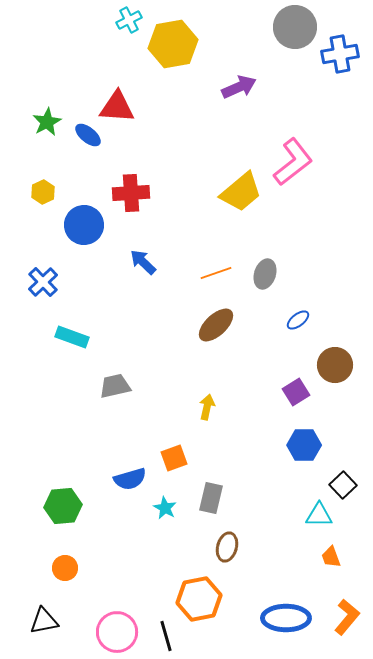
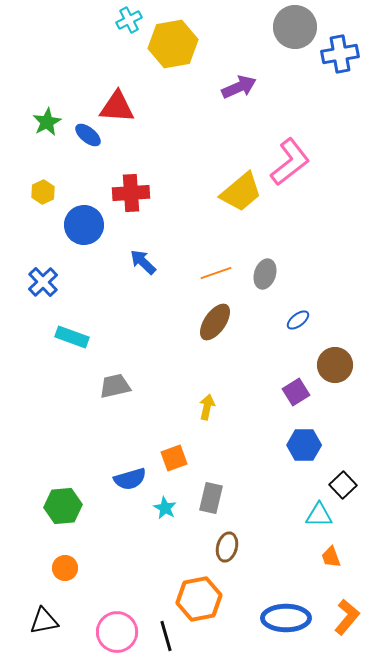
pink L-shape at (293, 162): moved 3 px left
brown ellipse at (216, 325): moved 1 px left, 3 px up; rotated 12 degrees counterclockwise
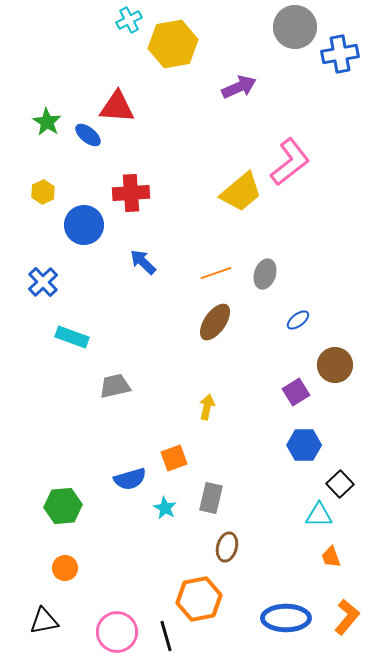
green star at (47, 122): rotated 12 degrees counterclockwise
black square at (343, 485): moved 3 px left, 1 px up
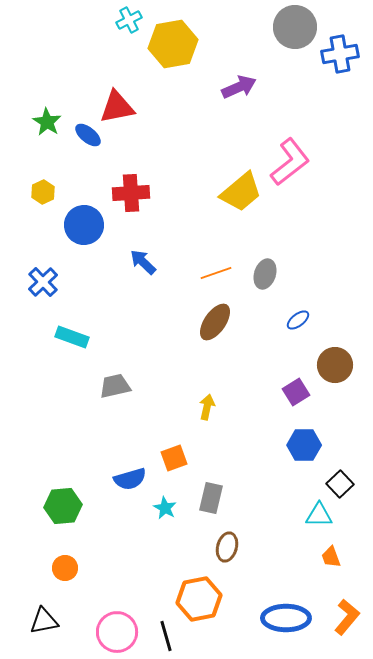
red triangle at (117, 107): rotated 15 degrees counterclockwise
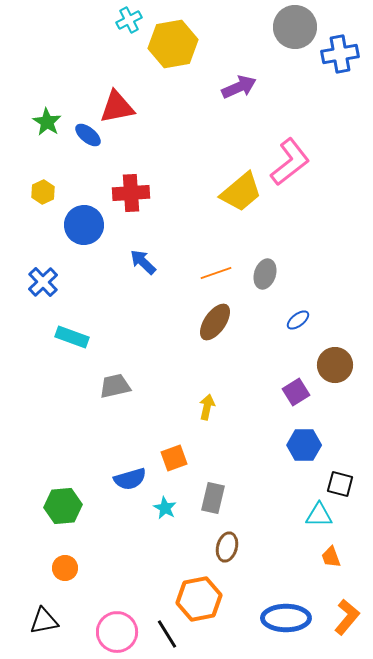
black square at (340, 484): rotated 32 degrees counterclockwise
gray rectangle at (211, 498): moved 2 px right
black line at (166, 636): moved 1 px right, 2 px up; rotated 16 degrees counterclockwise
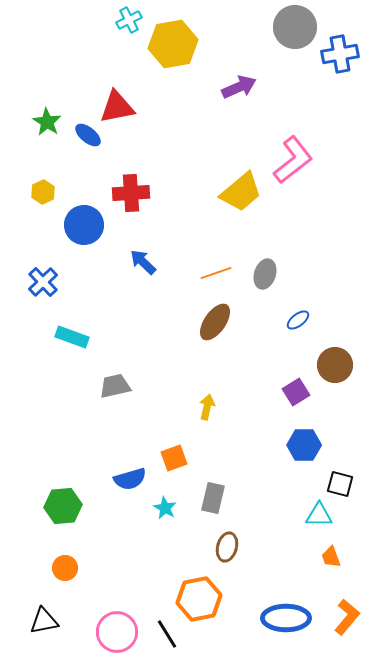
pink L-shape at (290, 162): moved 3 px right, 2 px up
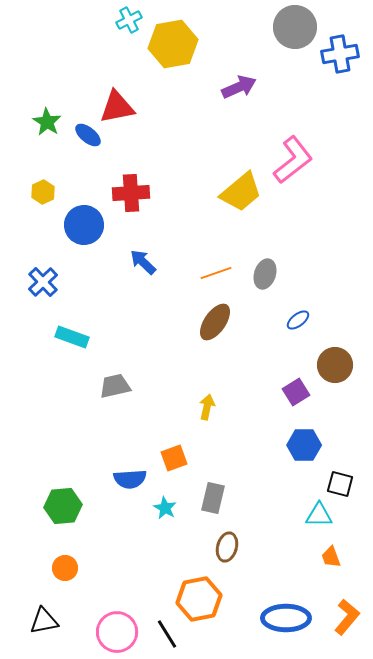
blue semicircle at (130, 479): rotated 12 degrees clockwise
